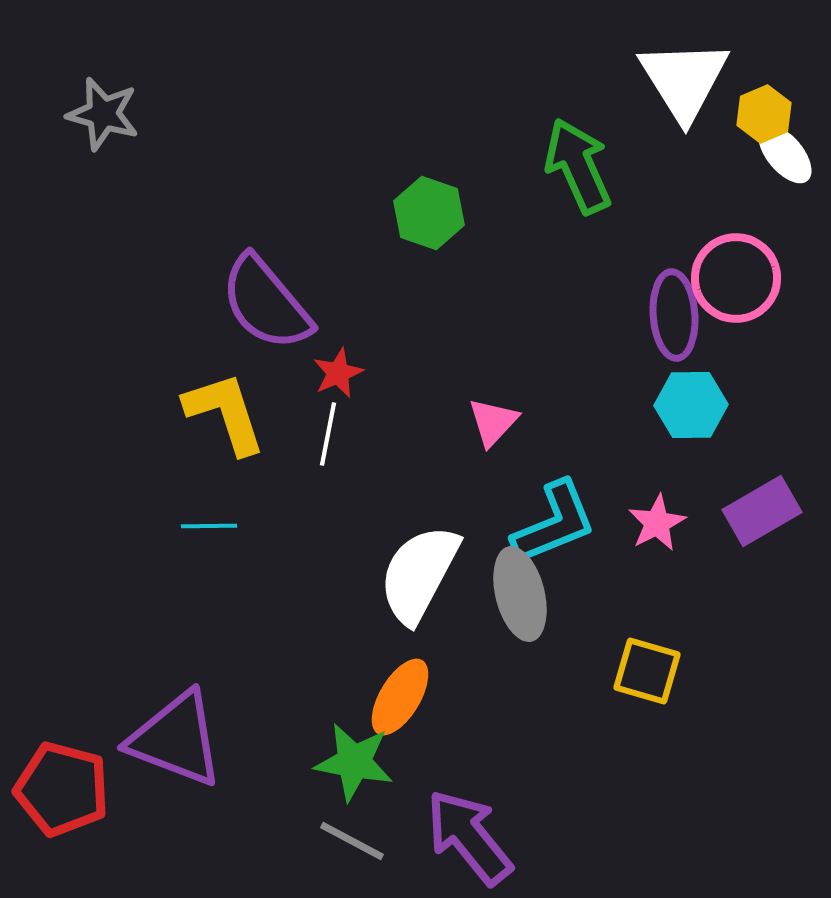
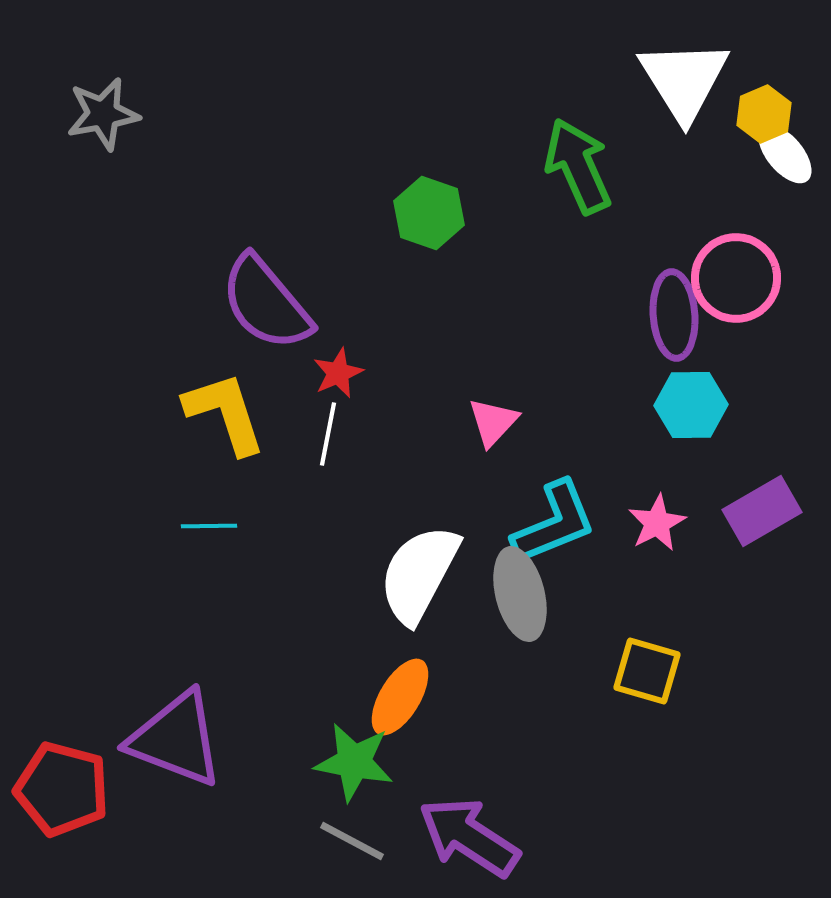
gray star: rotated 26 degrees counterclockwise
purple arrow: rotated 18 degrees counterclockwise
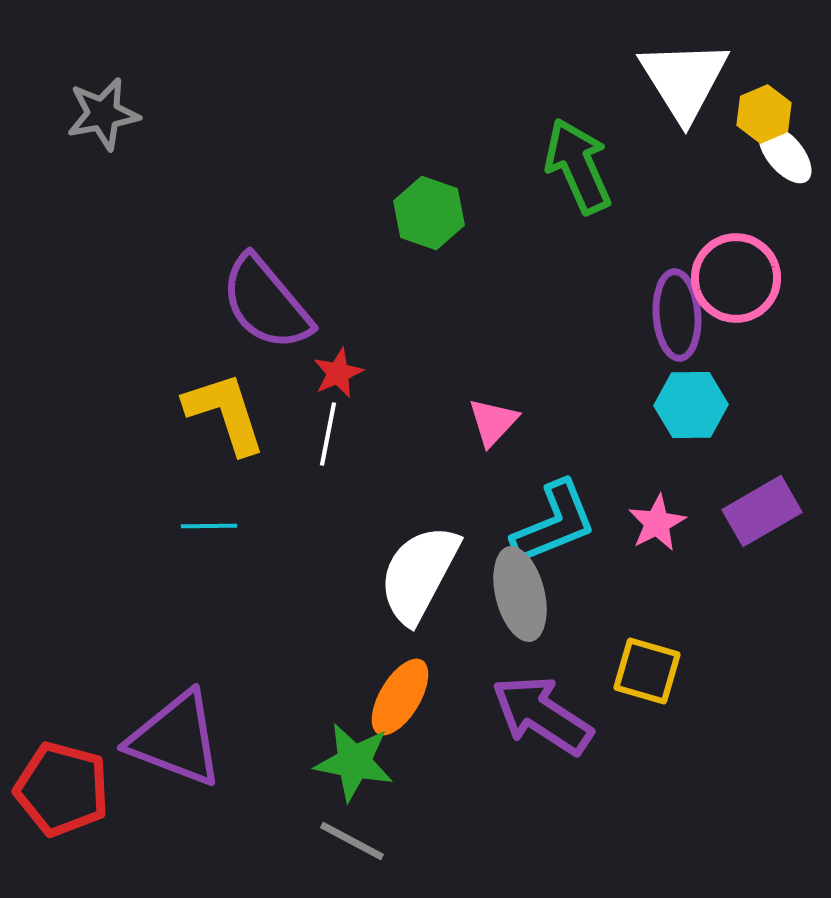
purple ellipse: moved 3 px right
purple arrow: moved 73 px right, 122 px up
